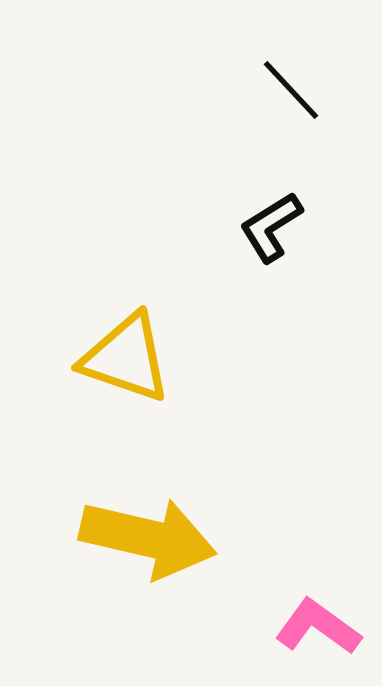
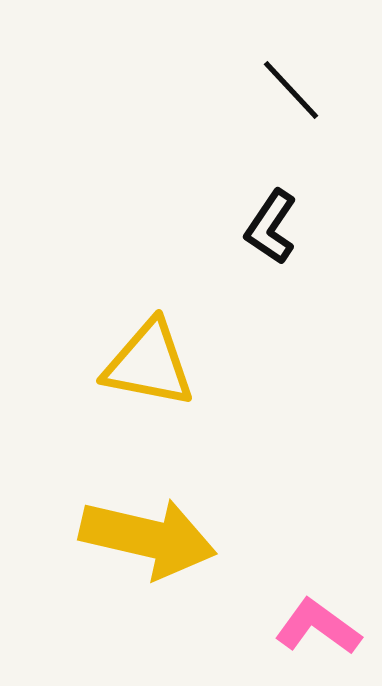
black L-shape: rotated 24 degrees counterclockwise
yellow triangle: moved 23 px right, 6 px down; rotated 8 degrees counterclockwise
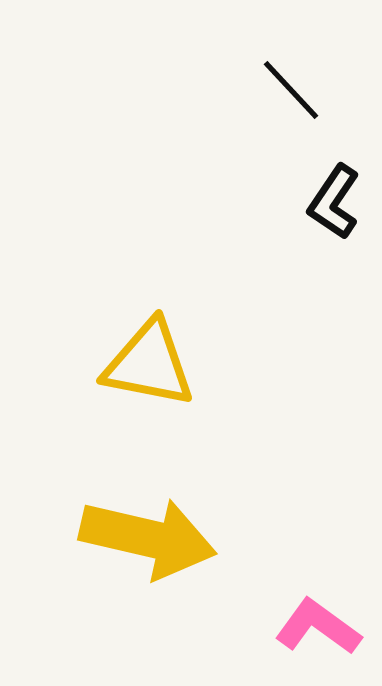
black L-shape: moved 63 px right, 25 px up
